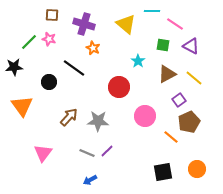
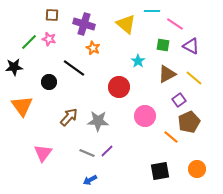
black square: moved 3 px left, 1 px up
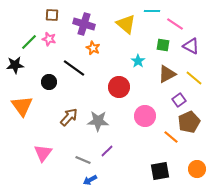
black star: moved 1 px right, 2 px up
gray line: moved 4 px left, 7 px down
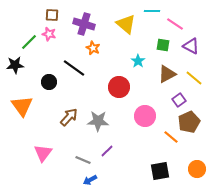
pink star: moved 5 px up
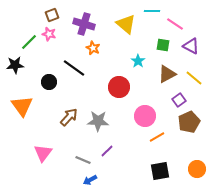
brown square: rotated 24 degrees counterclockwise
orange line: moved 14 px left; rotated 70 degrees counterclockwise
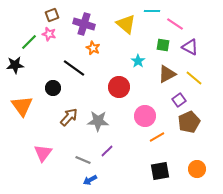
purple triangle: moved 1 px left, 1 px down
black circle: moved 4 px right, 6 px down
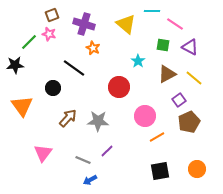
brown arrow: moved 1 px left, 1 px down
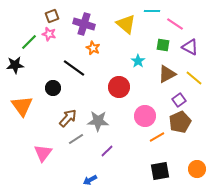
brown square: moved 1 px down
brown pentagon: moved 9 px left
gray line: moved 7 px left, 21 px up; rotated 56 degrees counterclockwise
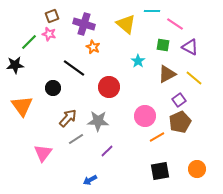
orange star: moved 1 px up
red circle: moved 10 px left
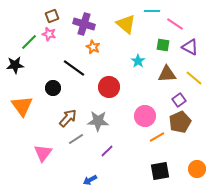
brown triangle: rotated 24 degrees clockwise
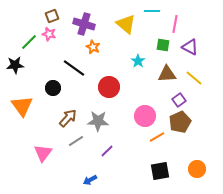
pink line: rotated 66 degrees clockwise
gray line: moved 2 px down
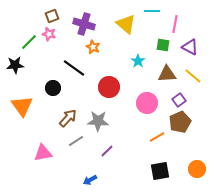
yellow line: moved 1 px left, 2 px up
pink circle: moved 2 px right, 13 px up
pink triangle: rotated 42 degrees clockwise
